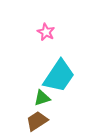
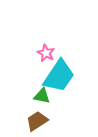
pink star: moved 21 px down
green triangle: moved 2 px up; rotated 30 degrees clockwise
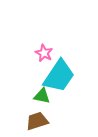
pink star: moved 2 px left
brown trapezoid: rotated 15 degrees clockwise
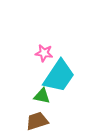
pink star: rotated 18 degrees counterclockwise
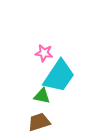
brown trapezoid: moved 2 px right, 1 px down
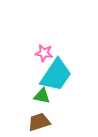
cyan trapezoid: moved 3 px left, 1 px up
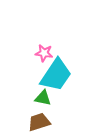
green triangle: moved 1 px right, 2 px down
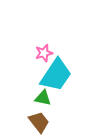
pink star: rotated 24 degrees counterclockwise
brown trapezoid: rotated 70 degrees clockwise
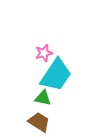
brown trapezoid: rotated 20 degrees counterclockwise
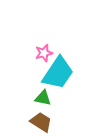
cyan trapezoid: moved 2 px right, 2 px up
brown trapezoid: moved 2 px right
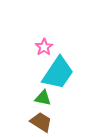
pink star: moved 6 px up; rotated 18 degrees counterclockwise
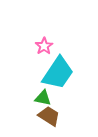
pink star: moved 1 px up
brown trapezoid: moved 8 px right, 6 px up
